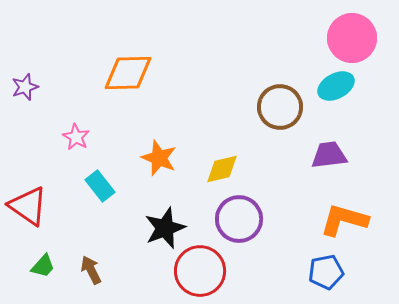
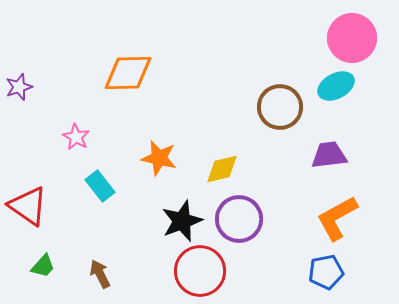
purple star: moved 6 px left
orange star: rotated 9 degrees counterclockwise
orange L-shape: moved 7 px left, 2 px up; rotated 45 degrees counterclockwise
black star: moved 17 px right, 7 px up
brown arrow: moved 9 px right, 4 px down
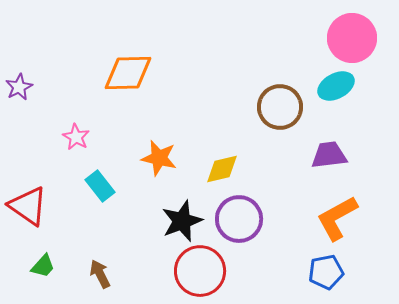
purple star: rotated 8 degrees counterclockwise
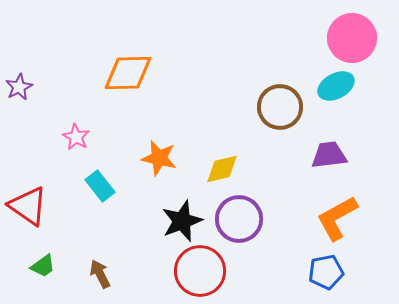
green trapezoid: rotated 12 degrees clockwise
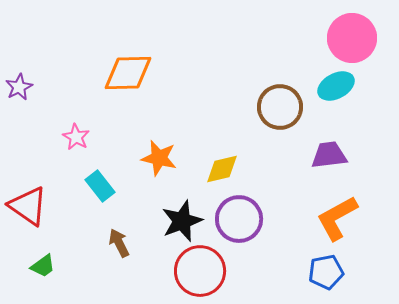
brown arrow: moved 19 px right, 31 px up
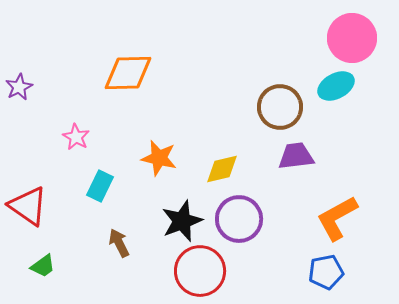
purple trapezoid: moved 33 px left, 1 px down
cyan rectangle: rotated 64 degrees clockwise
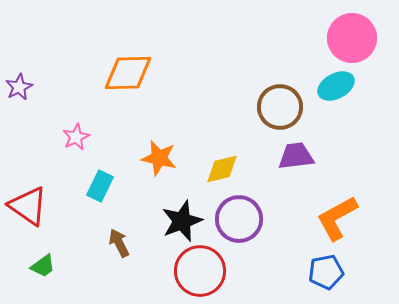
pink star: rotated 16 degrees clockwise
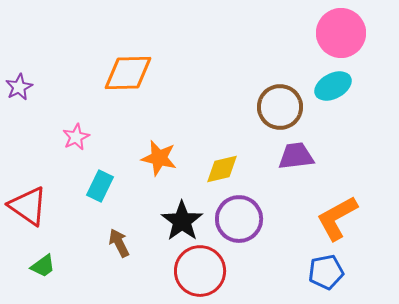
pink circle: moved 11 px left, 5 px up
cyan ellipse: moved 3 px left
black star: rotated 15 degrees counterclockwise
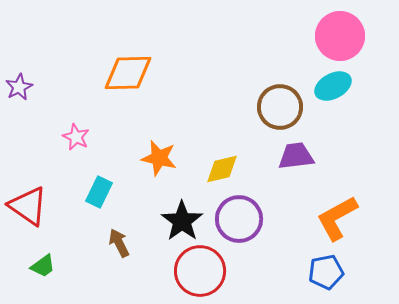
pink circle: moved 1 px left, 3 px down
pink star: rotated 20 degrees counterclockwise
cyan rectangle: moved 1 px left, 6 px down
